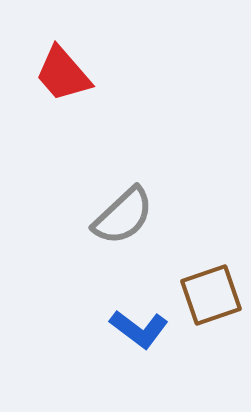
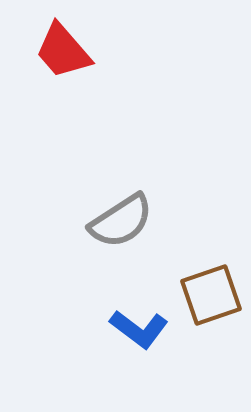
red trapezoid: moved 23 px up
gray semicircle: moved 2 px left, 5 px down; rotated 10 degrees clockwise
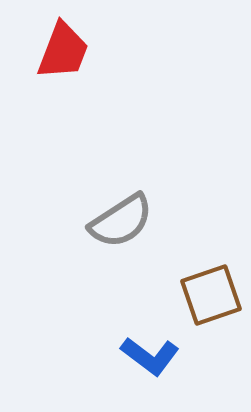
red trapezoid: rotated 118 degrees counterclockwise
blue L-shape: moved 11 px right, 27 px down
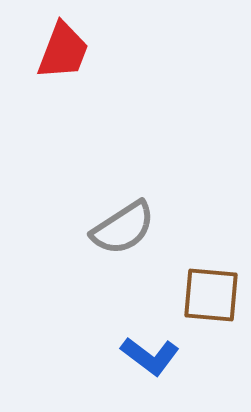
gray semicircle: moved 2 px right, 7 px down
brown square: rotated 24 degrees clockwise
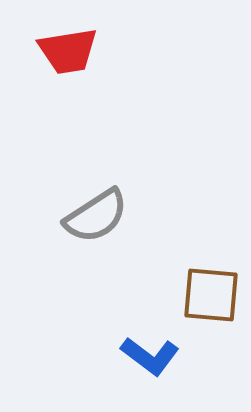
red trapezoid: moved 5 px right; rotated 60 degrees clockwise
gray semicircle: moved 27 px left, 12 px up
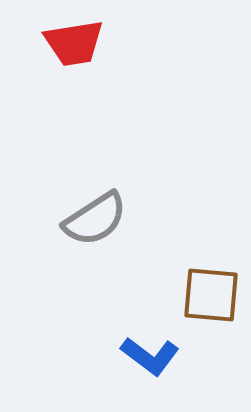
red trapezoid: moved 6 px right, 8 px up
gray semicircle: moved 1 px left, 3 px down
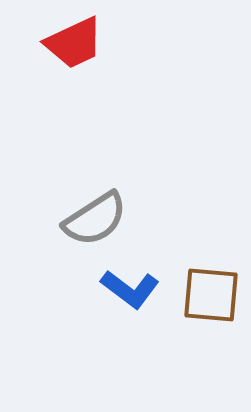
red trapezoid: rotated 16 degrees counterclockwise
blue L-shape: moved 20 px left, 67 px up
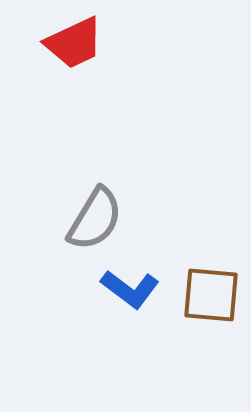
gray semicircle: rotated 26 degrees counterclockwise
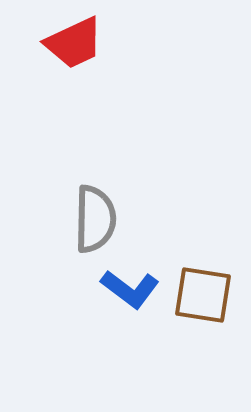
gray semicircle: rotated 30 degrees counterclockwise
brown square: moved 8 px left; rotated 4 degrees clockwise
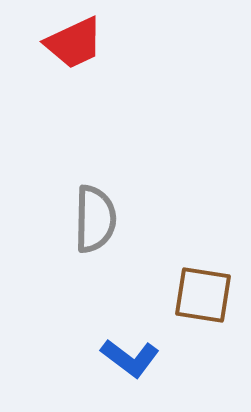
blue L-shape: moved 69 px down
